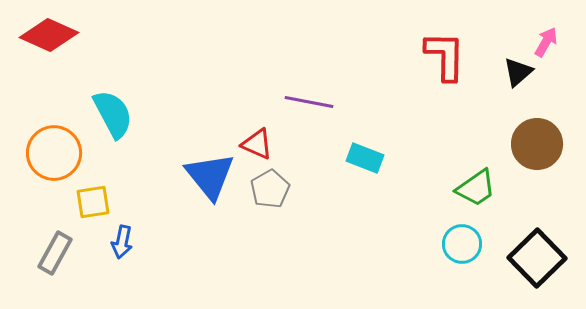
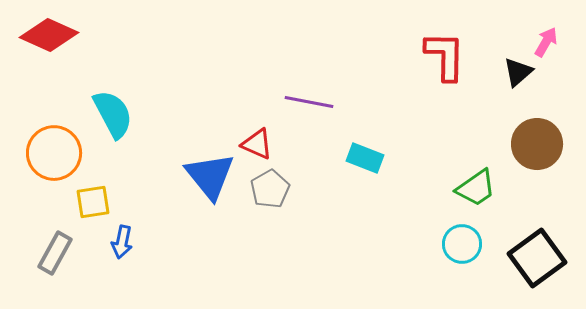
black square: rotated 8 degrees clockwise
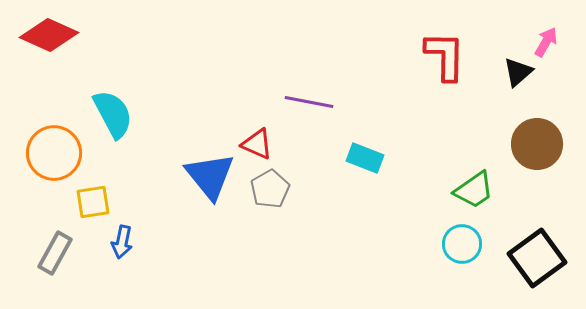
green trapezoid: moved 2 px left, 2 px down
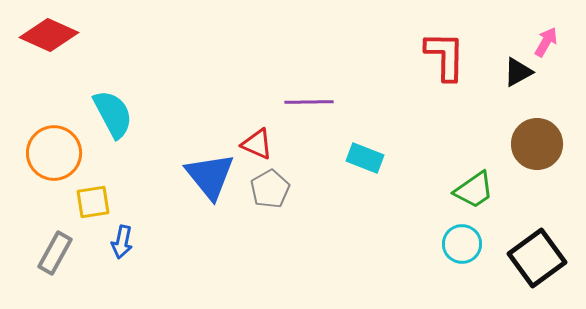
black triangle: rotated 12 degrees clockwise
purple line: rotated 12 degrees counterclockwise
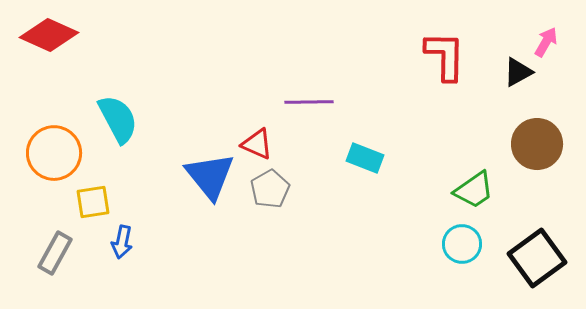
cyan semicircle: moved 5 px right, 5 px down
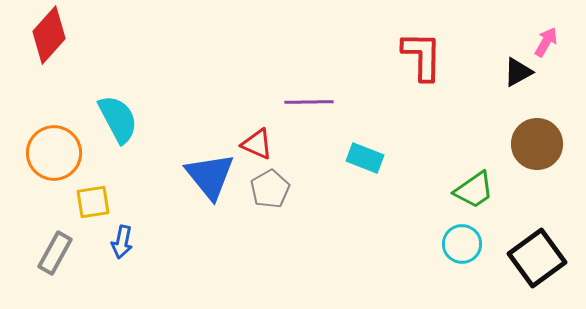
red diamond: rotated 72 degrees counterclockwise
red L-shape: moved 23 px left
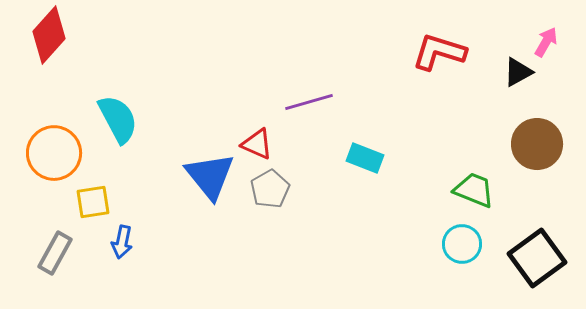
red L-shape: moved 17 px right, 4 px up; rotated 74 degrees counterclockwise
purple line: rotated 15 degrees counterclockwise
green trapezoid: rotated 123 degrees counterclockwise
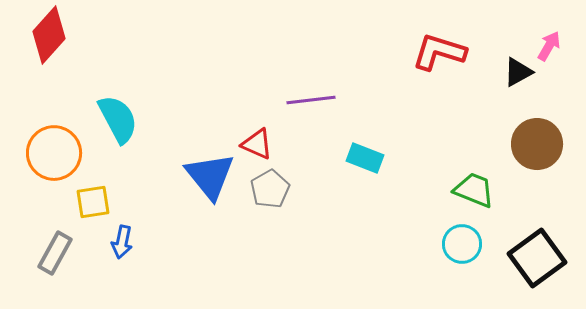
pink arrow: moved 3 px right, 4 px down
purple line: moved 2 px right, 2 px up; rotated 9 degrees clockwise
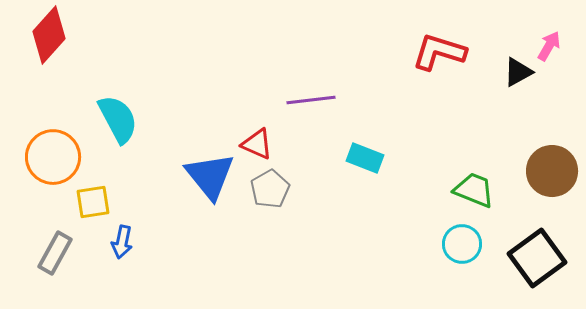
brown circle: moved 15 px right, 27 px down
orange circle: moved 1 px left, 4 px down
